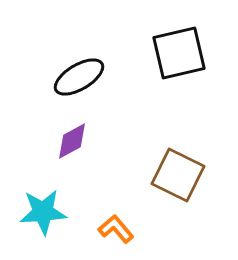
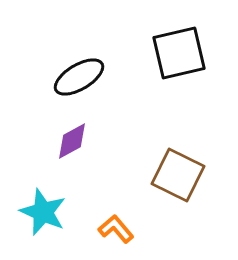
cyan star: rotated 27 degrees clockwise
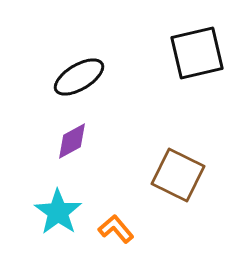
black square: moved 18 px right
cyan star: moved 15 px right; rotated 12 degrees clockwise
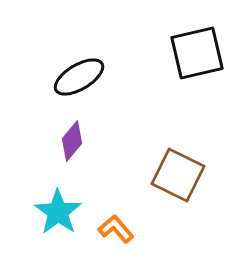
purple diamond: rotated 21 degrees counterclockwise
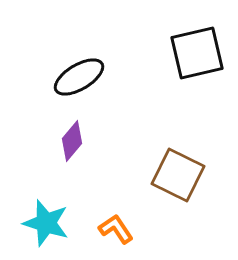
cyan star: moved 12 px left, 11 px down; rotated 18 degrees counterclockwise
orange L-shape: rotated 6 degrees clockwise
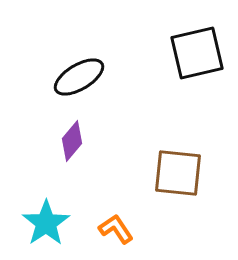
brown square: moved 2 px up; rotated 20 degrees counterclockwise
cyan star: rotated 21 degrees clockwise
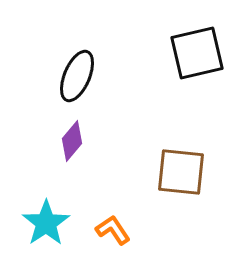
black ellipse: moved 2 px left, 1 px up; rotated 36 degrees counterclockwise
brown square: moved 3 px right, 1 px up
orange L-shape: moved 3 px left, 1 px down
